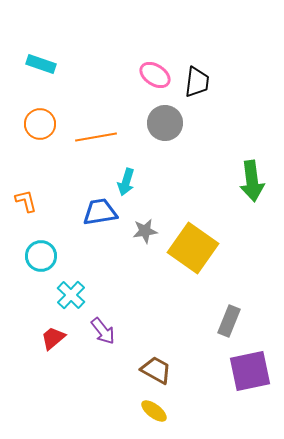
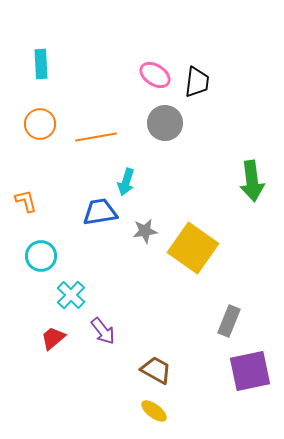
cyan rectangle: rotated 68 degrees clockwise
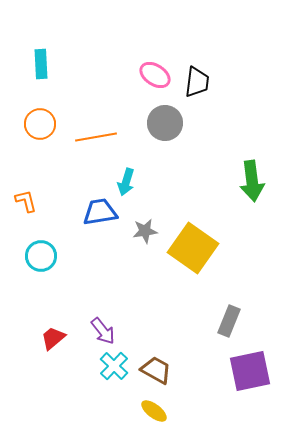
cyan cross: moved 43 px right, 71 px down
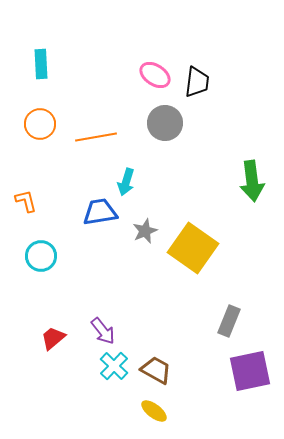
gray star: rotated 15 degrees counterclockwise
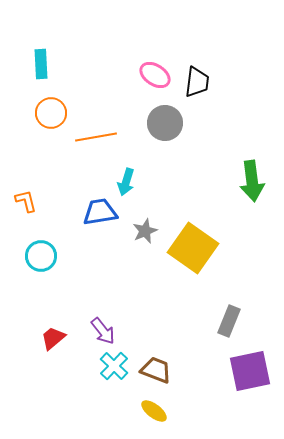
orange circle: moved 11 px right, 11 px up
brown trapezoid: rotated 8 degrees counterclockwise
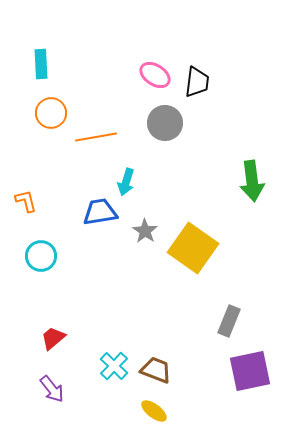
gray star: rotated 15 degrees counterclockwise
purple arrow: moved 51 px left, 58 px down
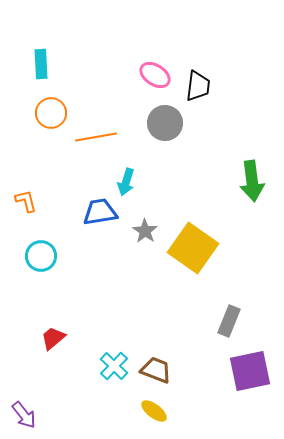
black trapezoid: moved 1 px right, 4 px down
purple arrow: moved 28 px left, 26 px down
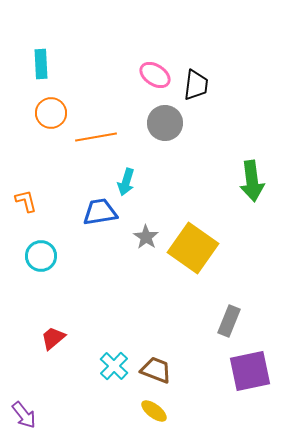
black trapezoid: moved 2 px left, 1 px up
gray star: moved 1 px right, 6 px down
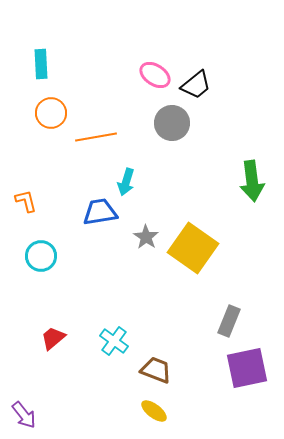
black trapezoid: rotated 44 degrees clockwise
gray circle: moved 7 px right
cyan cross: moved 25 px up; rotated 8 degrees counterclockwise
purple square: moved 3 px left, 3 px up
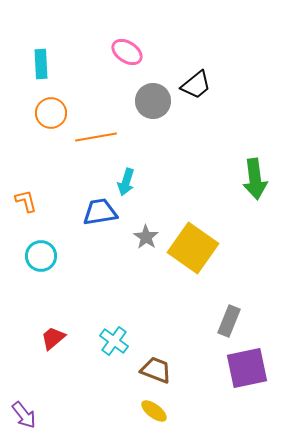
pink ellipse: moved 28 px left, 23 px up
gray circle: moved 19 px left, 22 px up
green arrow: moved 3 px right, 2 px up
